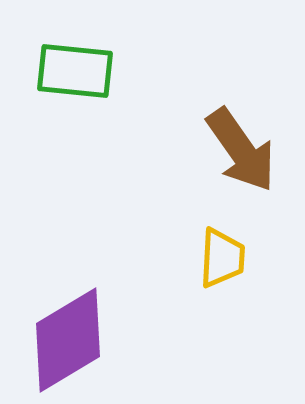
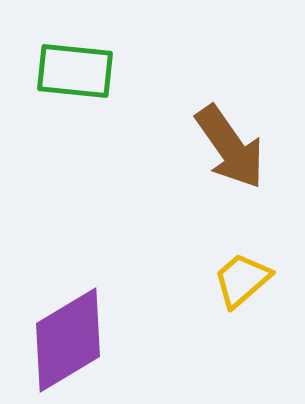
brown arrow: moved 11 px left, 3 px up
yellow trapezoid: moved 20 px right, 22 px down; rotated 134 degrees counterclockwise
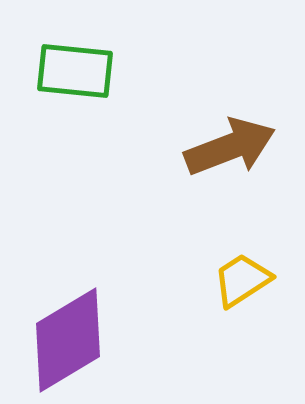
brown arrow: rotated 76 degrees counterclockwise
yellow trapezoid: rotated 8 degrees clockwise
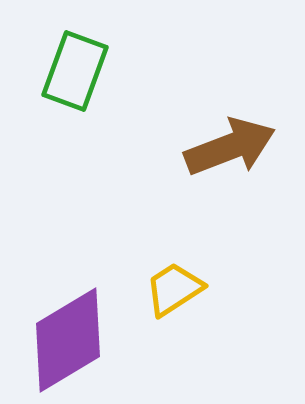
green rectangle: rotated 76 degrees counterclockwise
yellow trapezoid: moved 68 px left, 9 px down
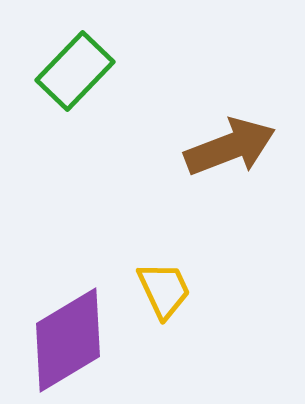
green rectangle: rotated 24 degrees clockwise
yellow trapezoid: moved 10 px left, 1 px down; rotated 98 degrees clockwise
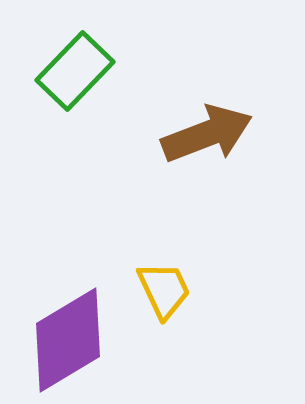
brown arrow: moved 23 px left, 13 px up
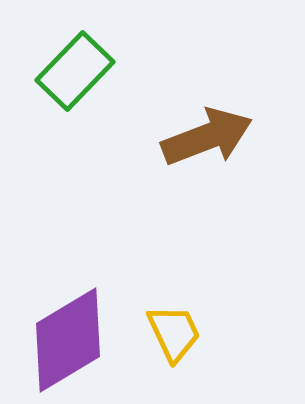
brown arrow: moved 3 px down
yellow trapezoid: moved 10 px right, 43 px down
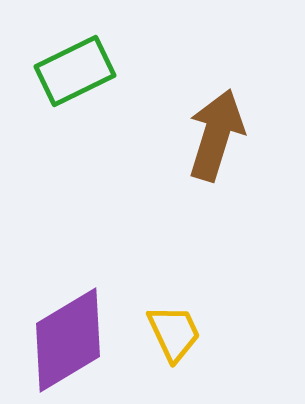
green rectangle: rotated 20 degrees clockwise
brown arrow: moved 9 px right, 2 px up; rotated 52 degrees counterclockwise
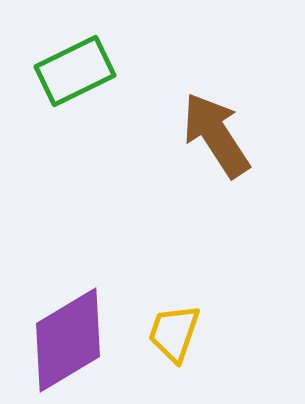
brown arrow: rotated 50 degrees counterclockwise
yellow trapezoid: rotated 136 degrees counterclockwise
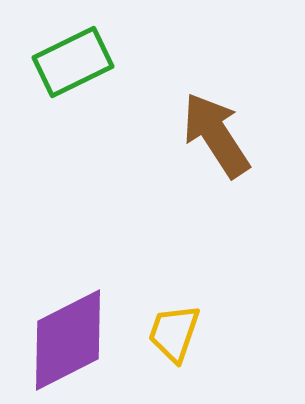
green rectangle: moved 2 px left, 9 px up
purple diamond: rotated 4 degrees clockwise
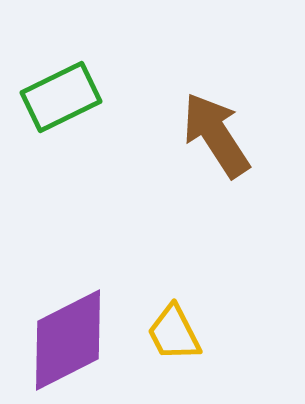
green rectangle: moved 12 px left, 35 px down
yellow trapezoid: rotated 46 degrees counterclockwise
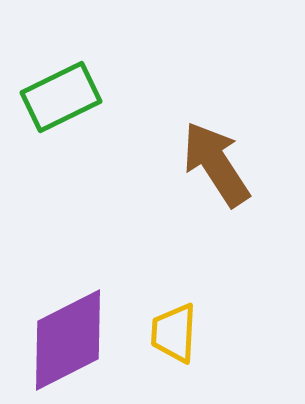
brown arrow: moved 29 px down
yellow trapezoid: rotated 30 degrees clockwise
